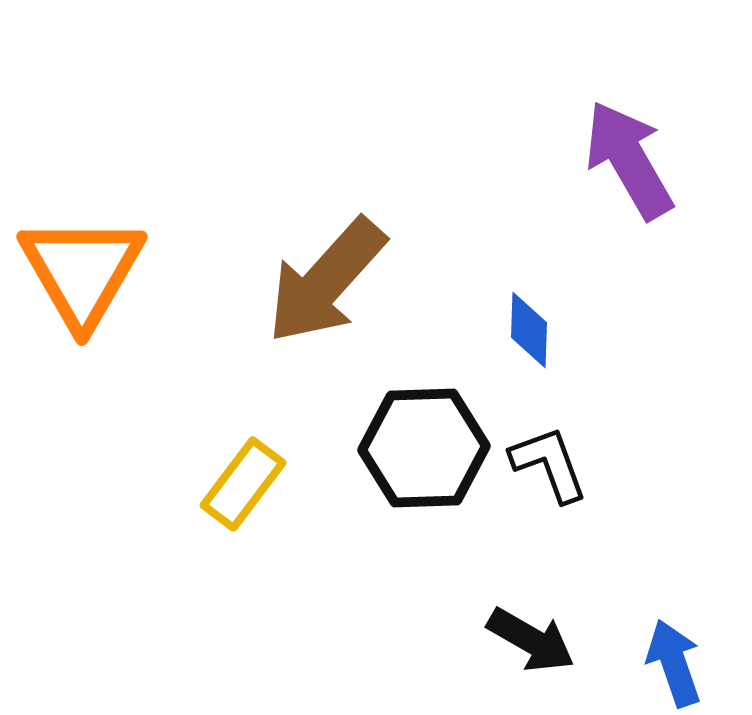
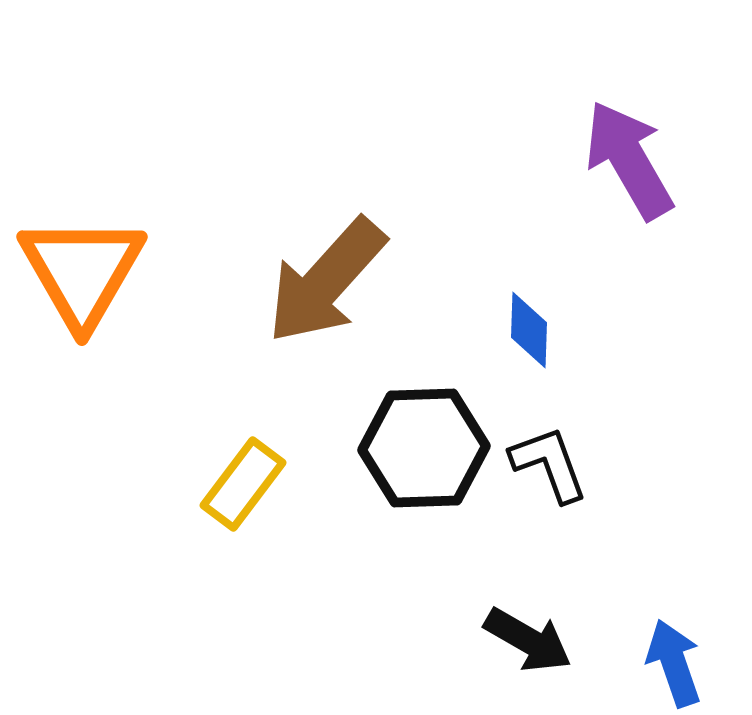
black arrow: moved 3 px left
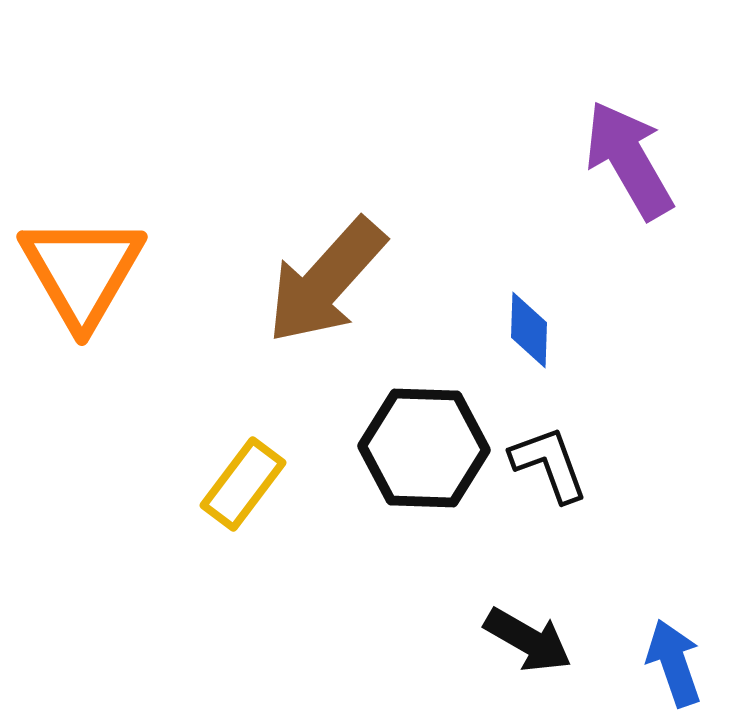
black hexagon: rotated 4 degrees clockwise
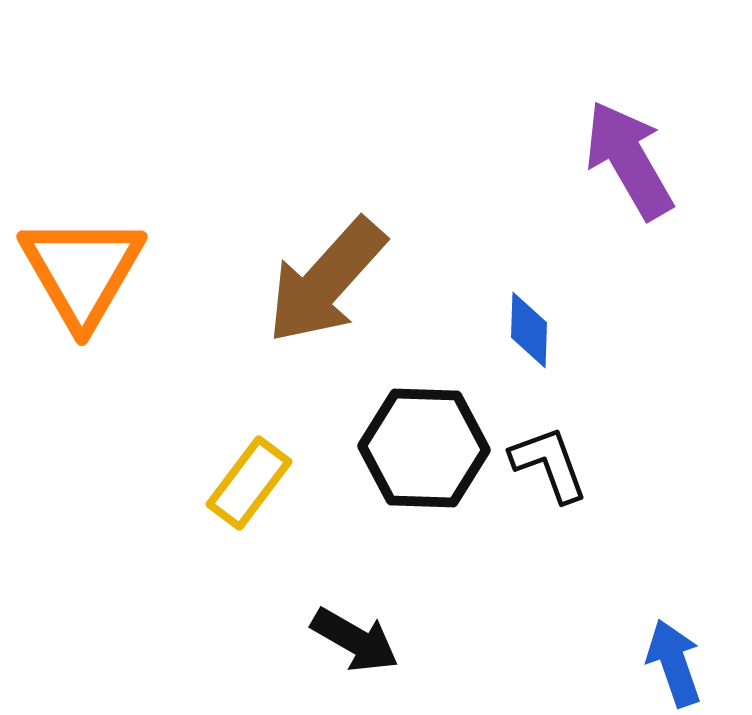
yellow rectangle: moved 6 px right, 1 px up
black arrow: moved 173 px left
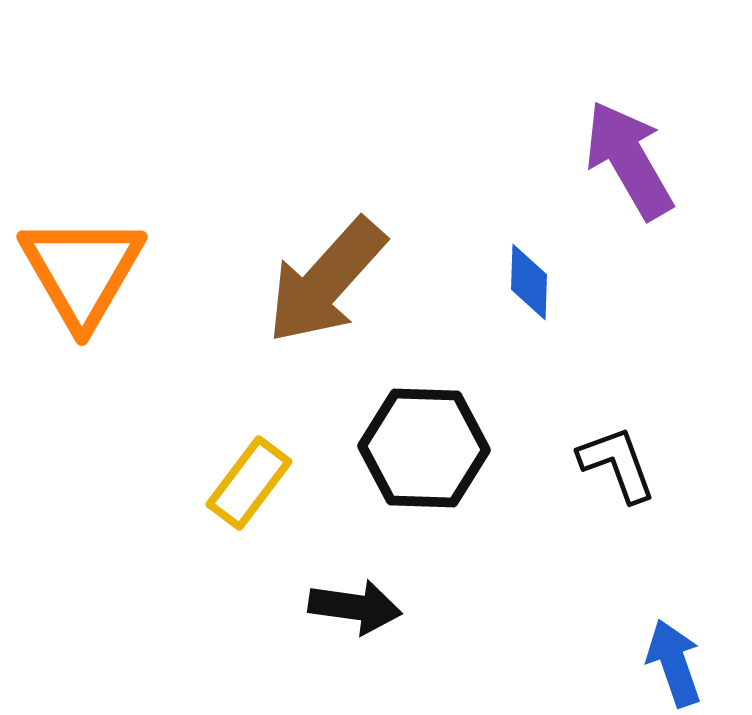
blue diamond: moved 48 px up
black L-shape: moved 68 px right
black arrow: moved 33 px up; rotated 22 degrees counterclockwise
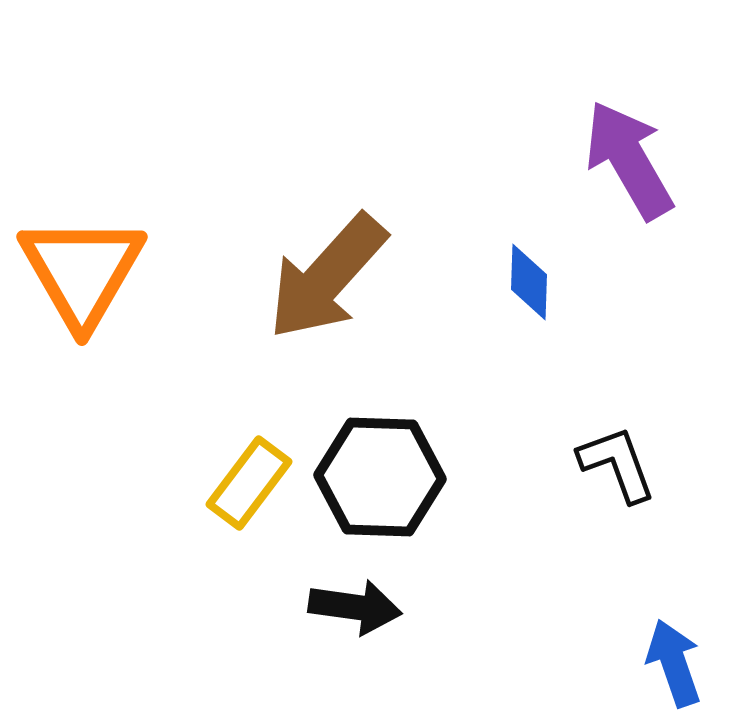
brown arrow: moved 1 px right, 4 px up
black hexagon: moved 44 px left, 29 px down
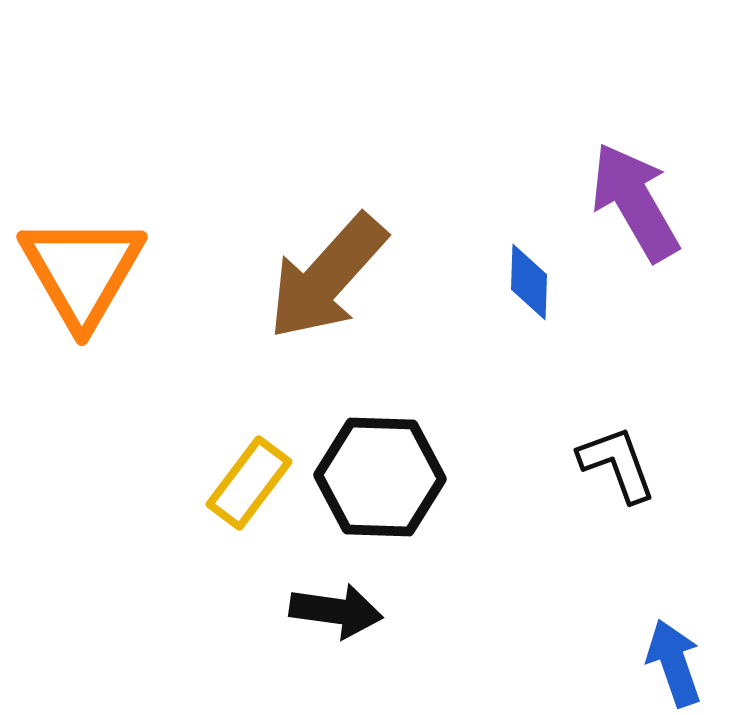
purple arrow: moved 6 px right, 42 px down
black arrow: moved 19 px left, 4 px down
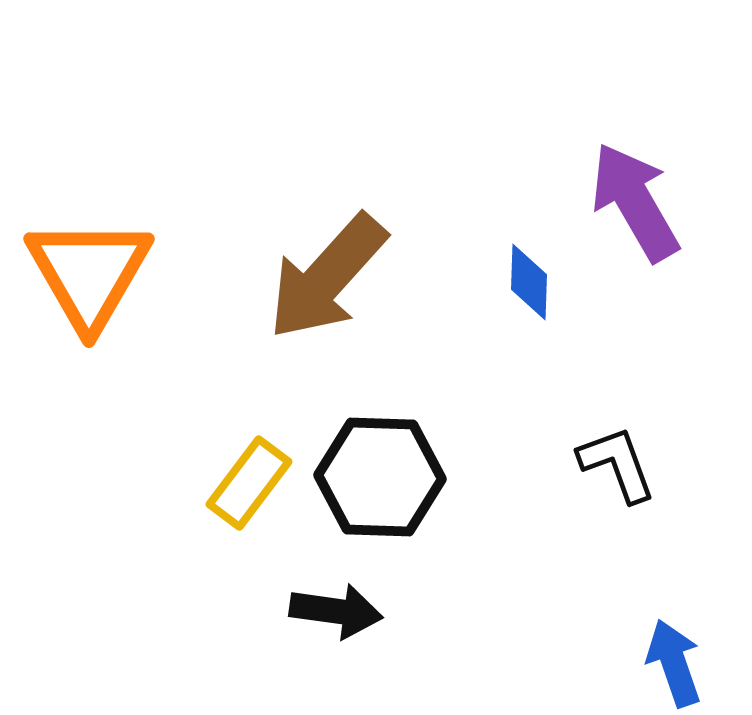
orange triangle: moved 7 px right, 2 px down
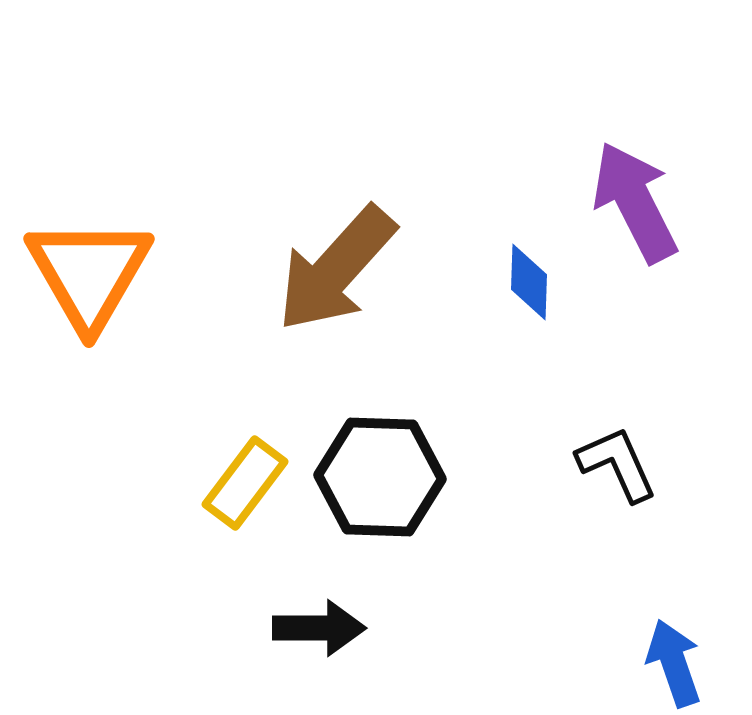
purple arrow: rotated 3 degrees clockwise
brown arrow: moved 9 px right, 8 px up
black L-shape: rotated 4 degrees counterclockwise
yellow rectangle: moved 4 px left
black arrow: moved 17 px left, 17 px down; rotated 8 degrees counterclockwise
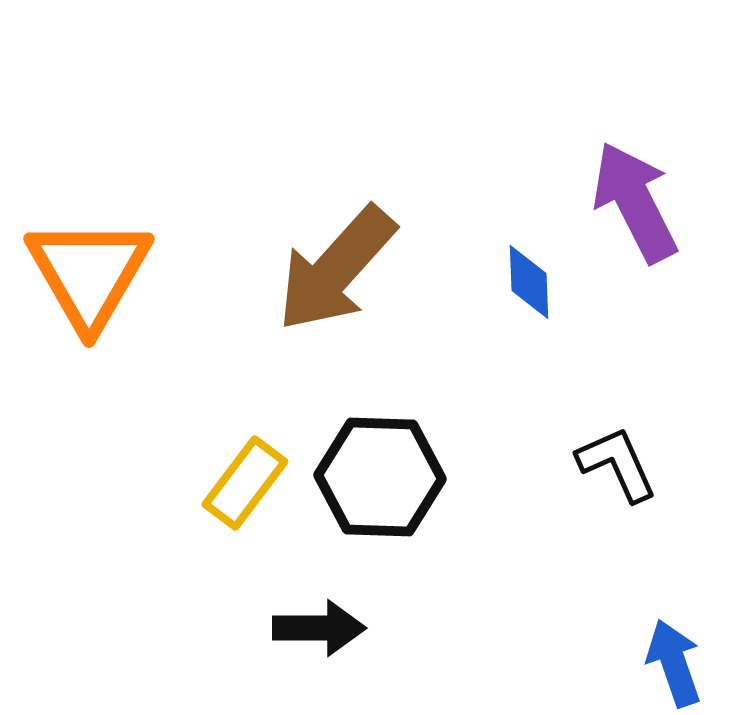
blue diamond: rotated 4 degrees counterclockwise
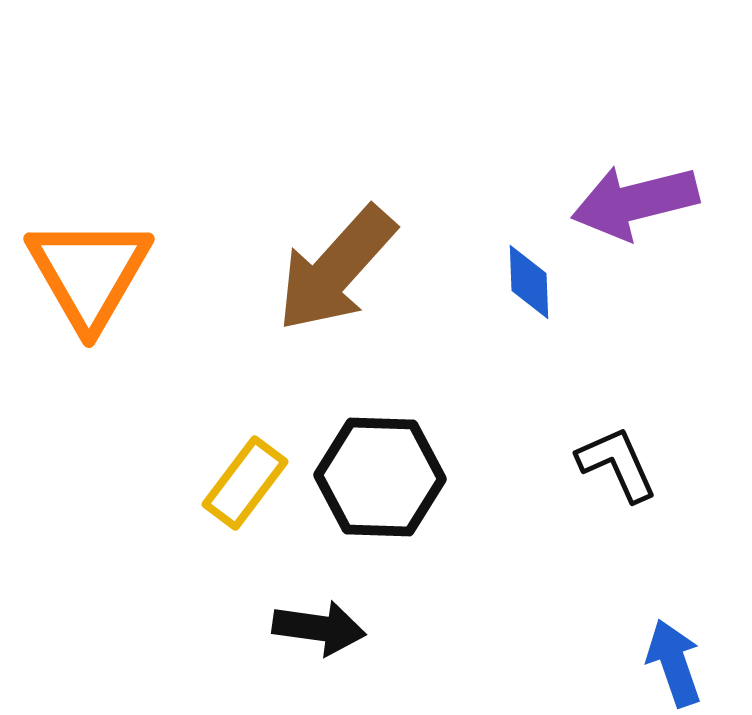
purple arrow: rotated 77 degrees counterclockwise
black arrow: rotated 8 degrees clockwise
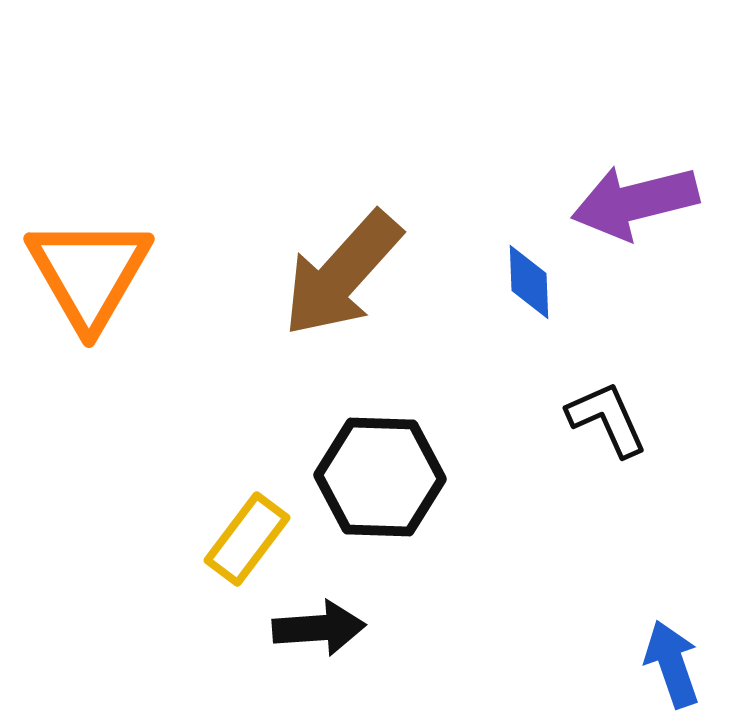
brown arrow: moved 6 px right, 5 px down
black L-shape: moved 10 px left, 45 px up
yellow rectangle: moved 2 px right, 56 px down
black arrow: rotated 12 degrees counterclockwise
blue arrow: moved 2 px left, 1 px down
